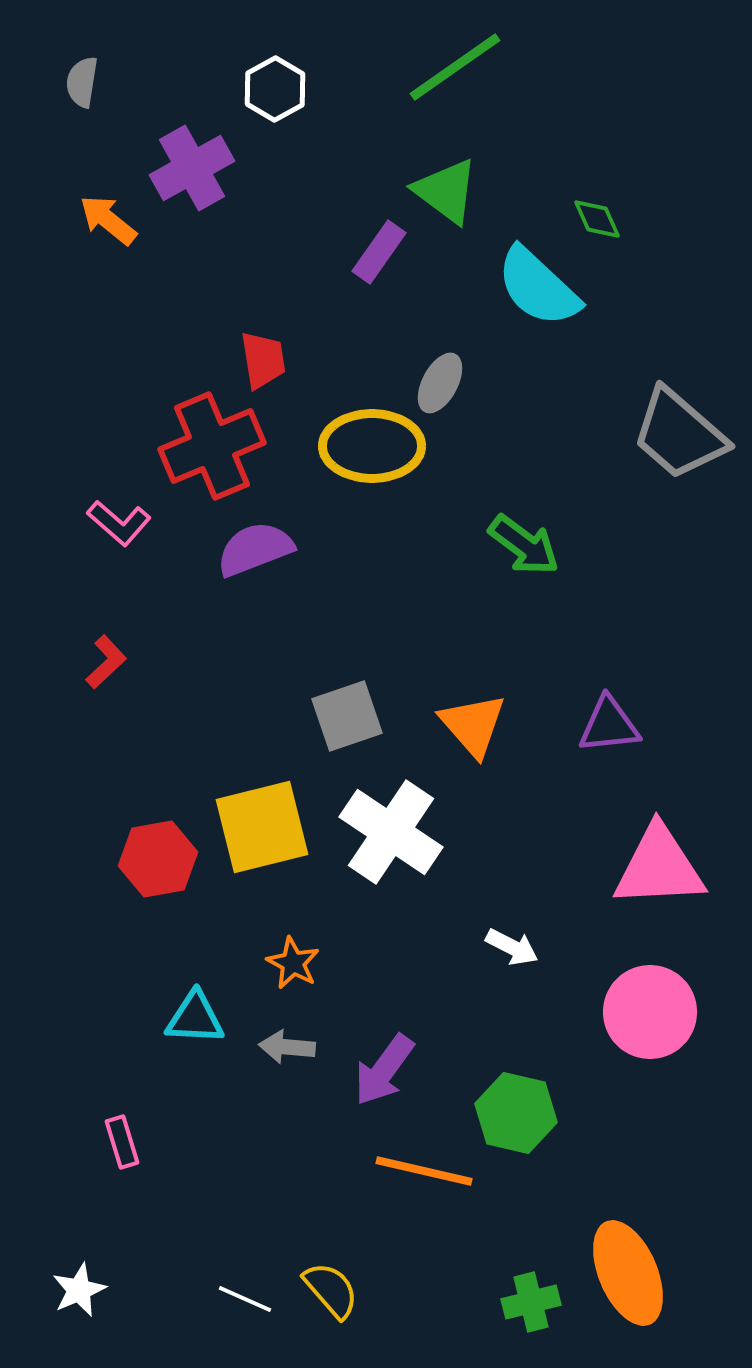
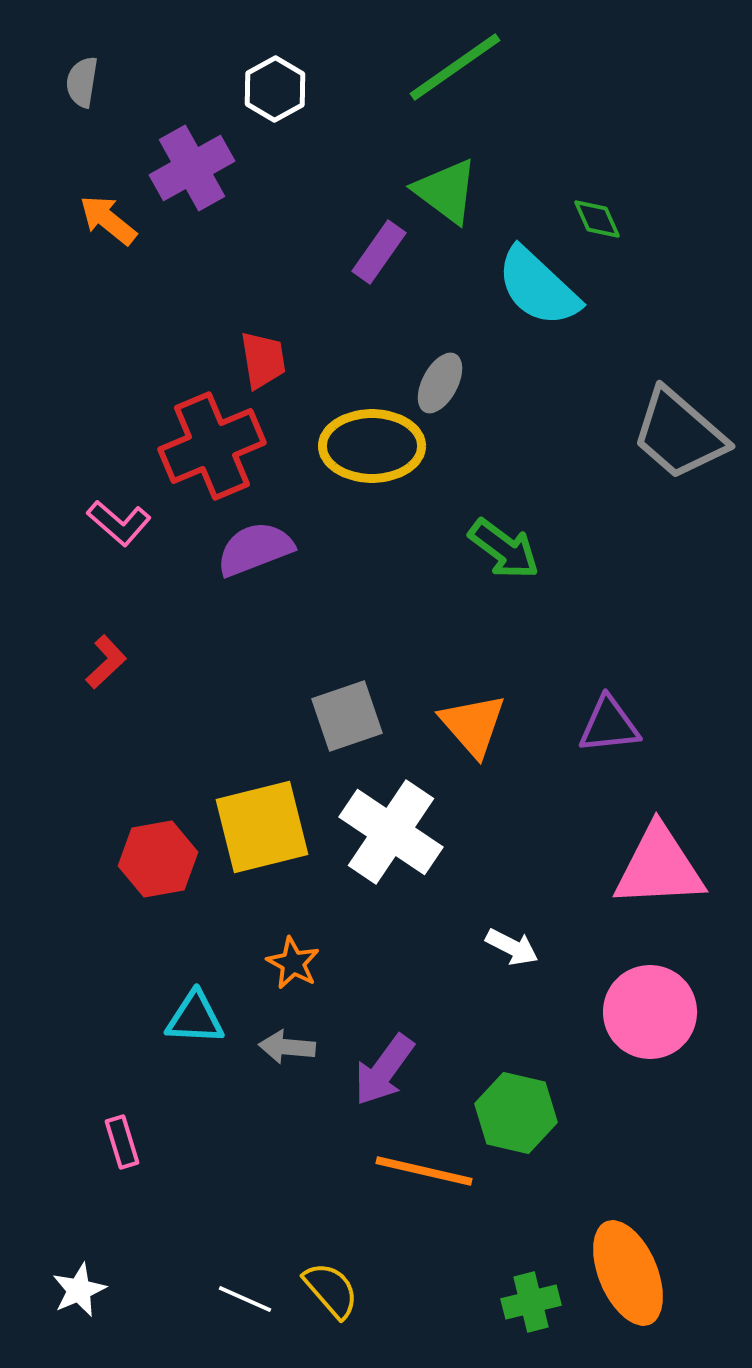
green arrow: moved 20 px left, 4 px down
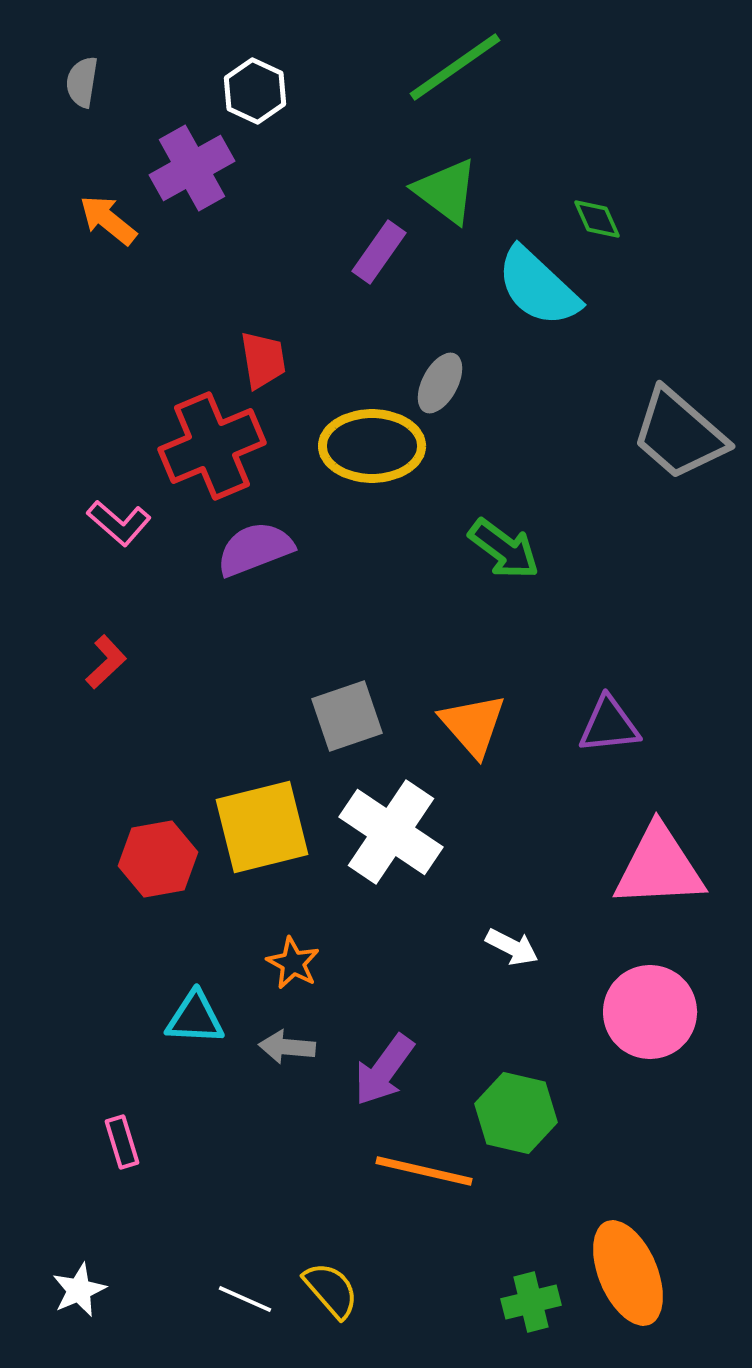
white hexagon: moved 20 px left, 2 px down; rotated 6 degrees counterclockwise
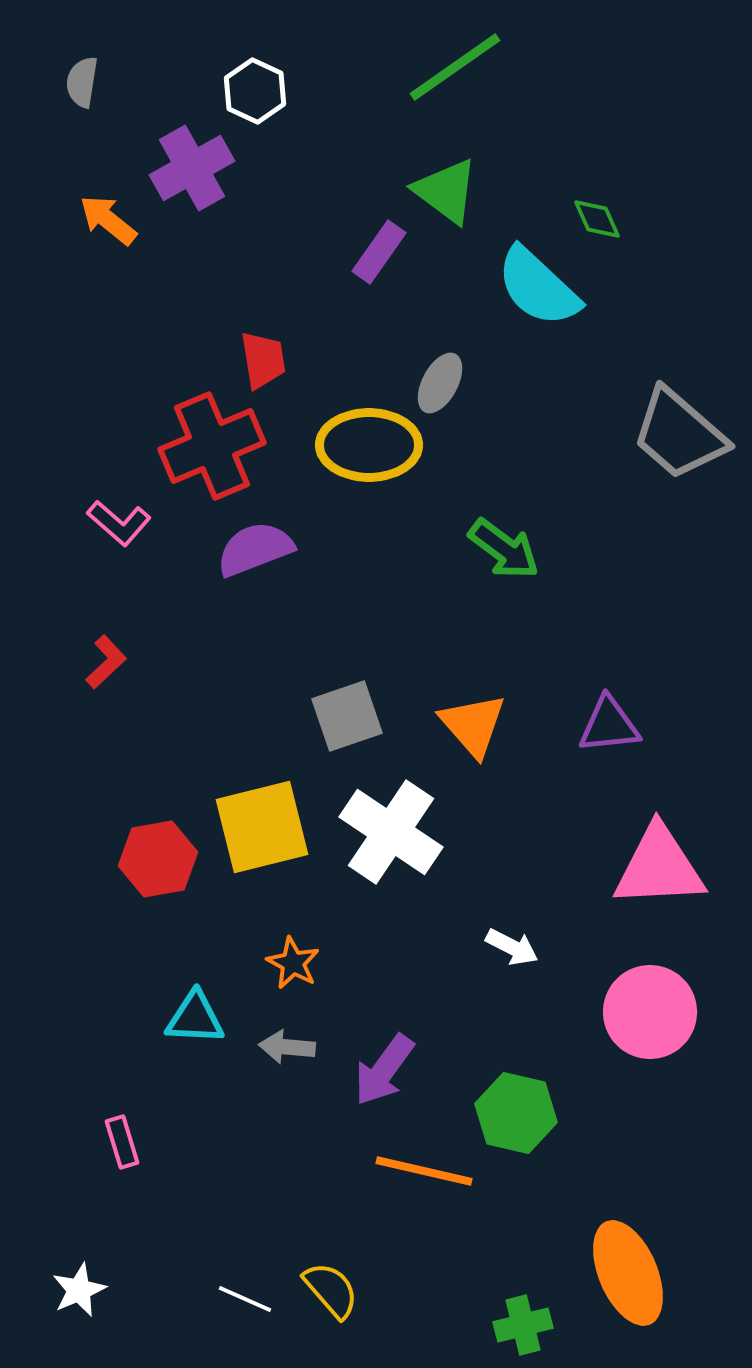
yellow ellipse: moved 3 px left, 1 px up
green cross: moved 8 px left, 23 px down
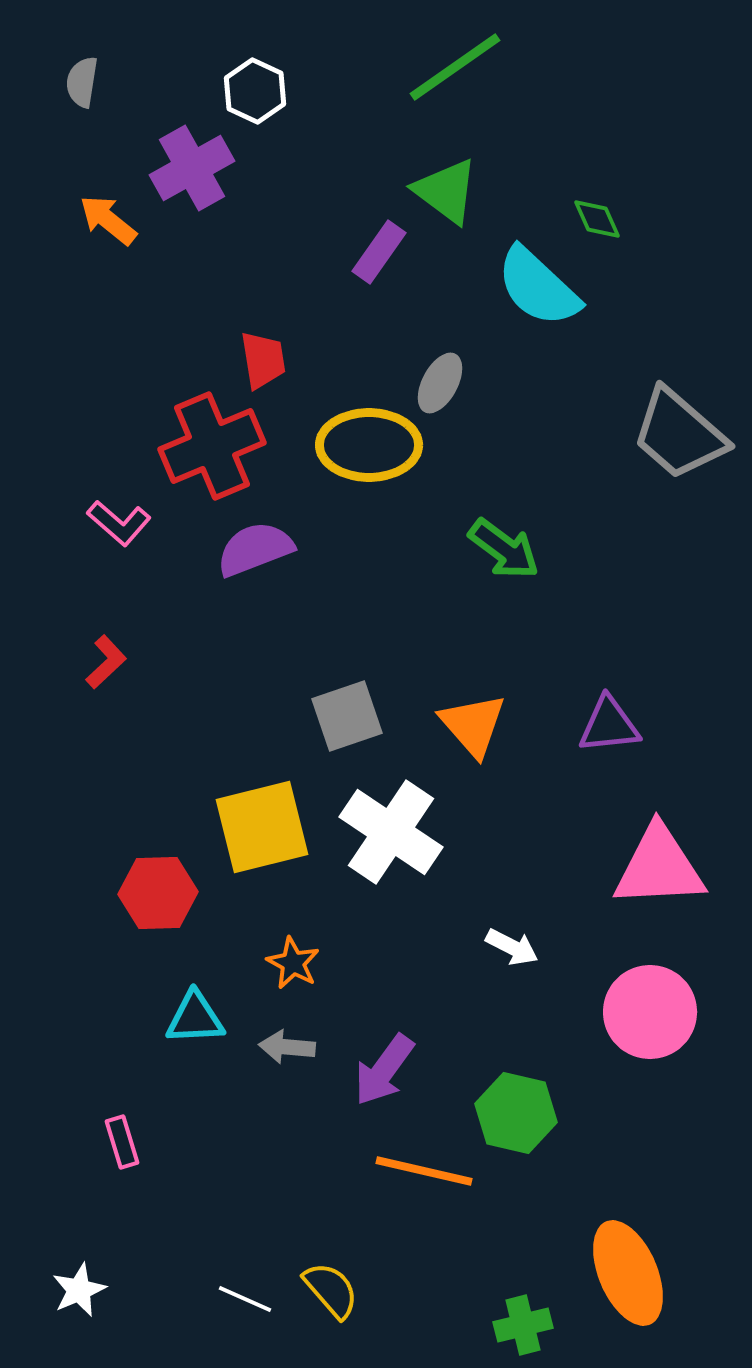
red hexagon: moved 34 px down; rotated 8 degrees clockwise
cyan triangle: rotated 6 degrees counterclockwise
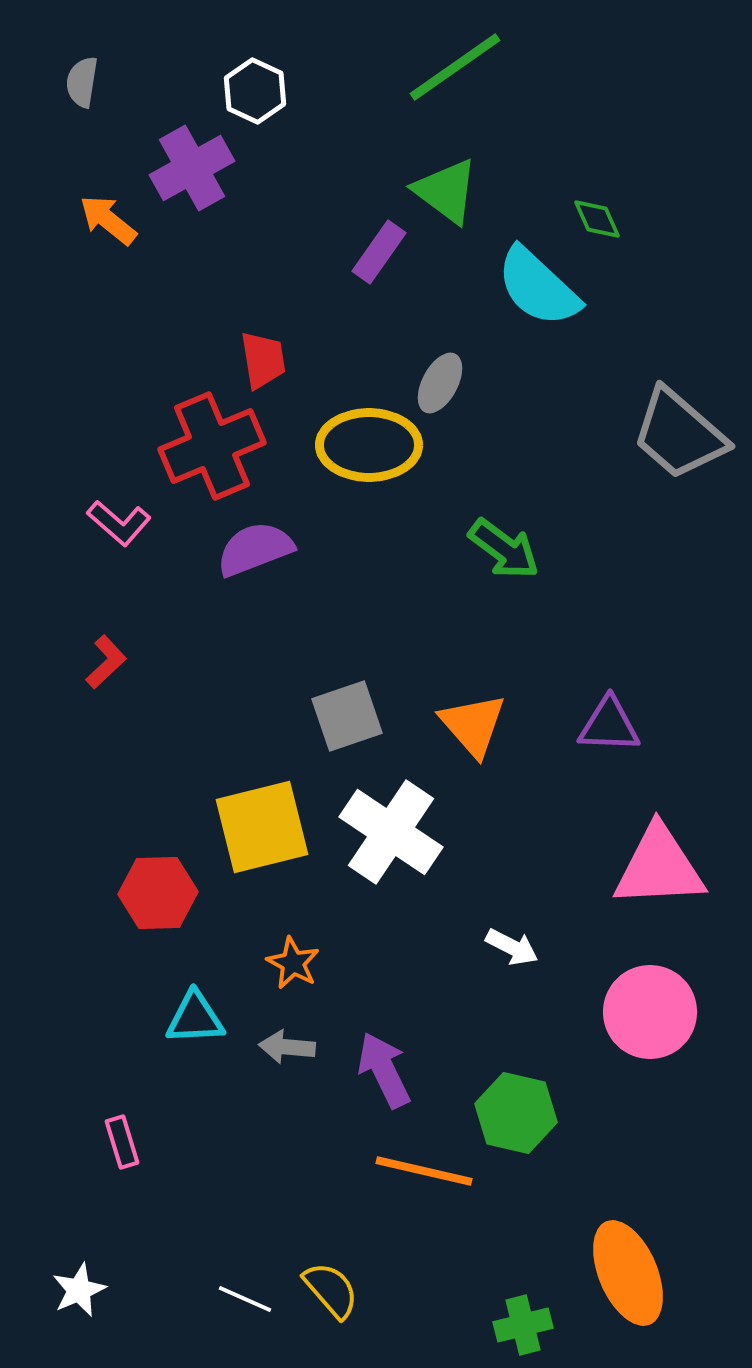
purple triangle: rotated 8 degrees clockwise
purple arrow: rotated 118 degrees clockwise
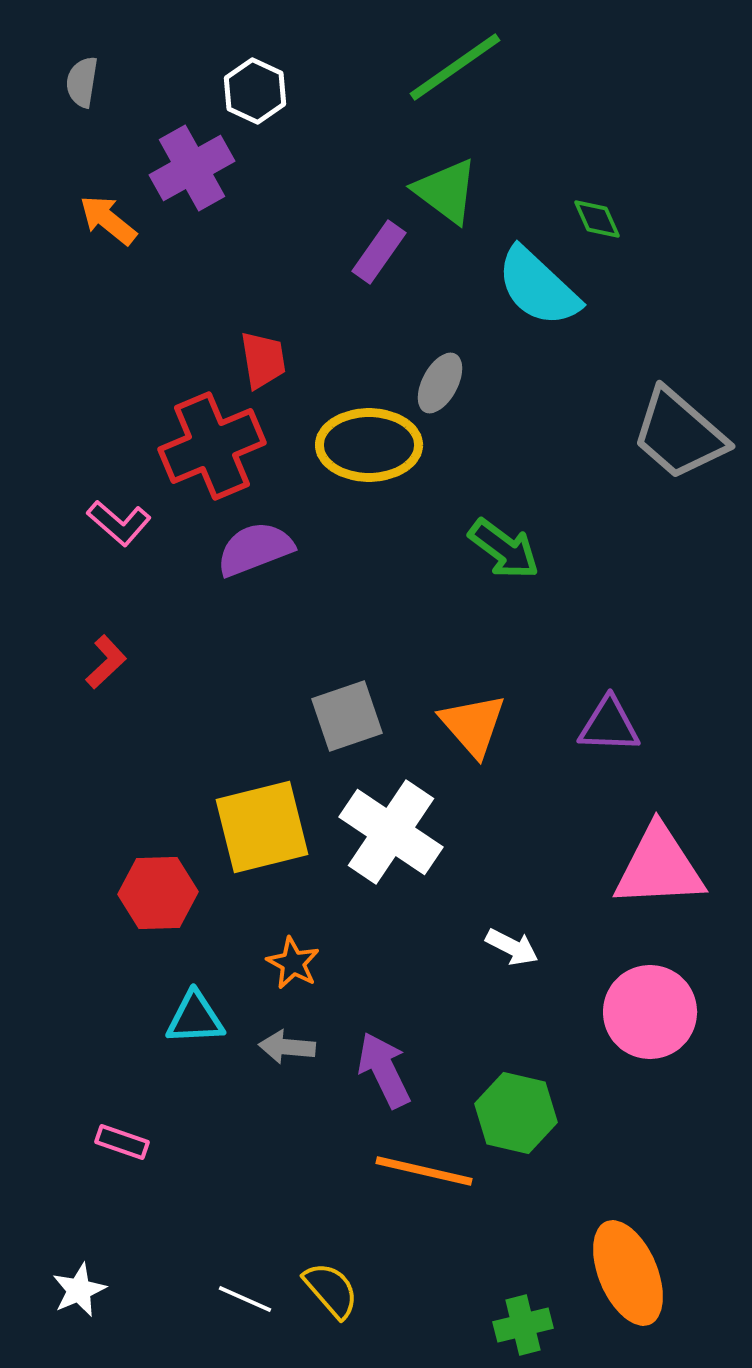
pink rectangle: rotated 54 degrees counterclockwise
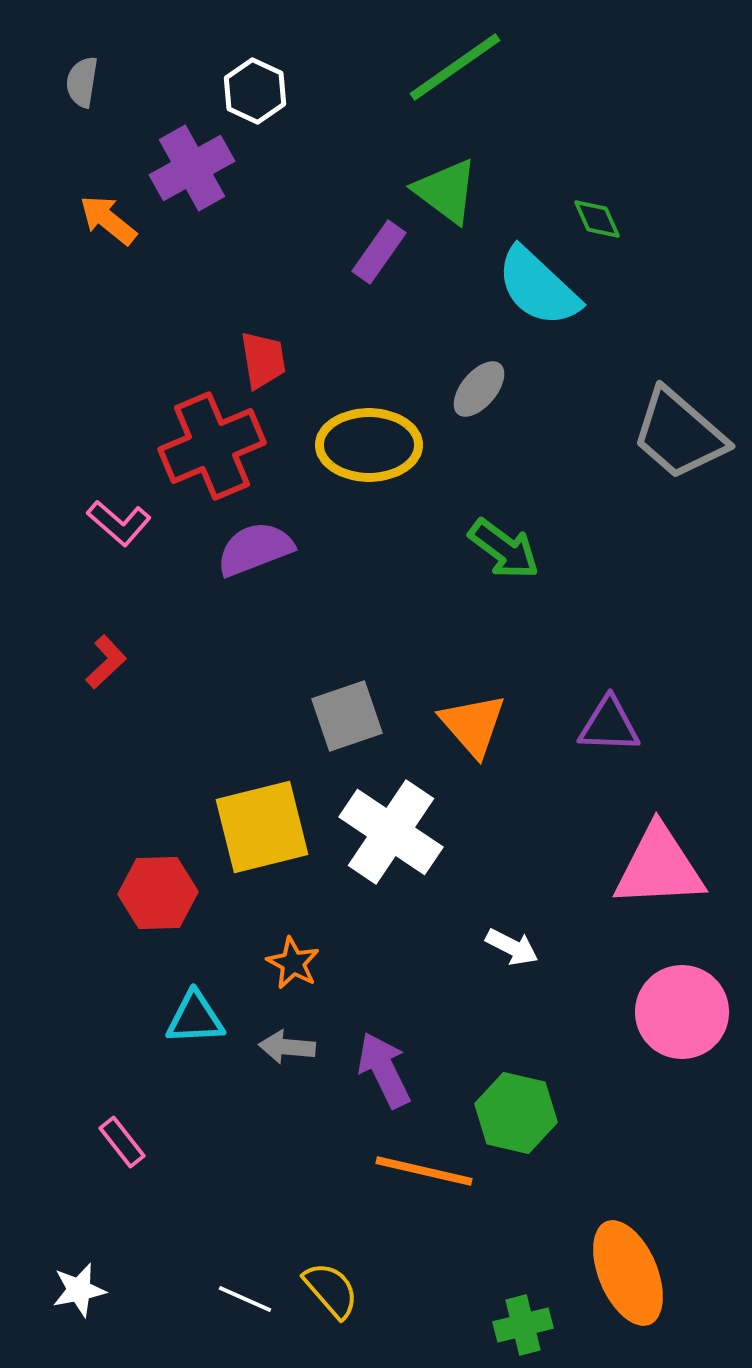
gray ellipse: moved 39 px right, 6 px down; rotated 12 degrees clockwise
pink circle: moved 32 px right
pink rectangle: rotated 33 degrees clockwise
white star: rotated 12 degrees clockwise
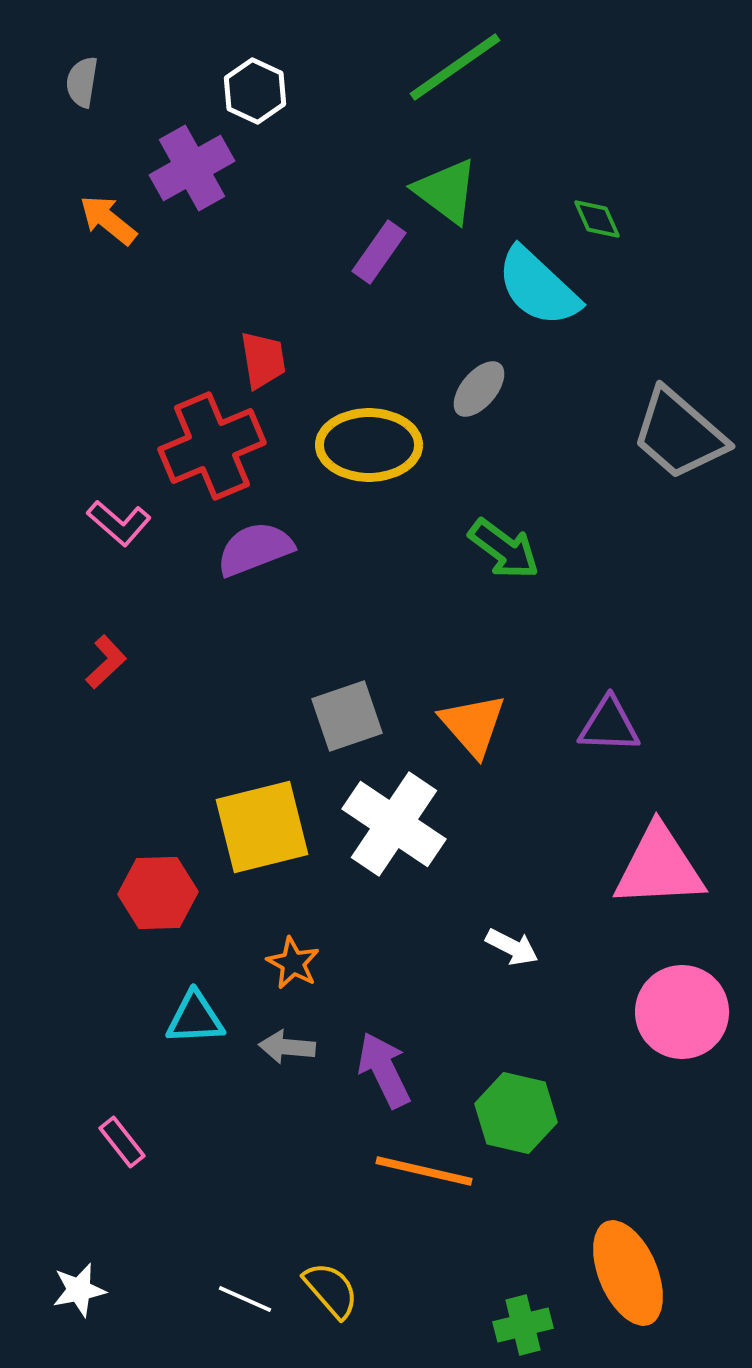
white cross: moved 3 px right, 8 px up
